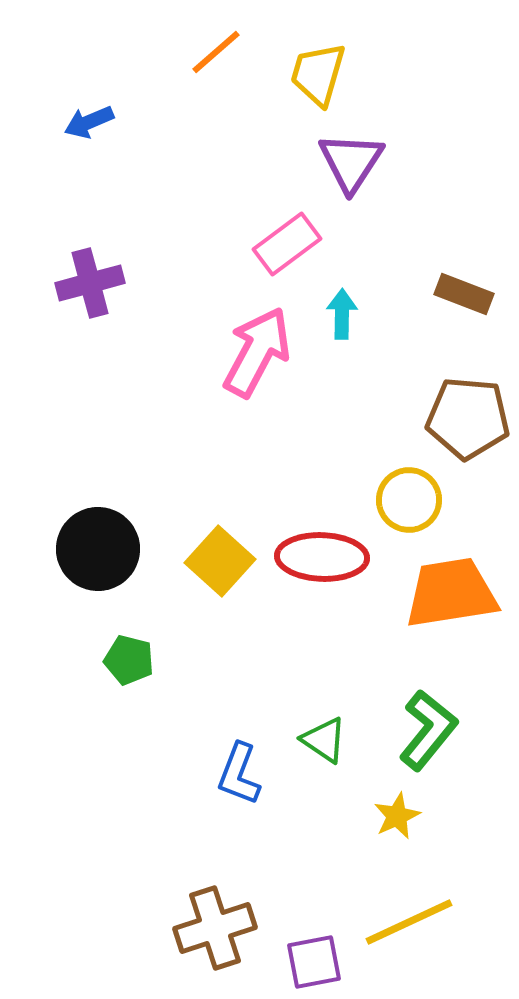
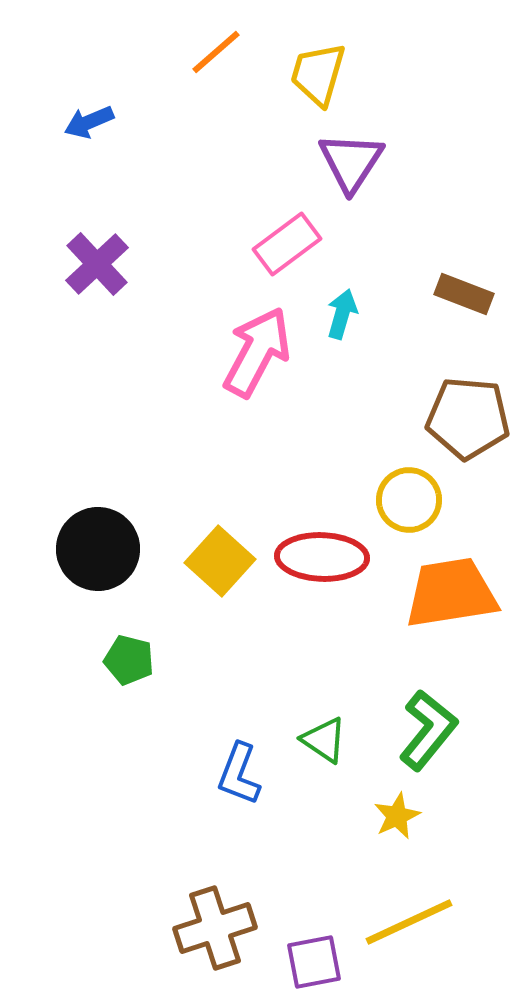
purple cross: moved 7 px right, 19 px up; rotated 28 degrees counterclockwise
cyan arrow: rotated 15 degrees clockwise
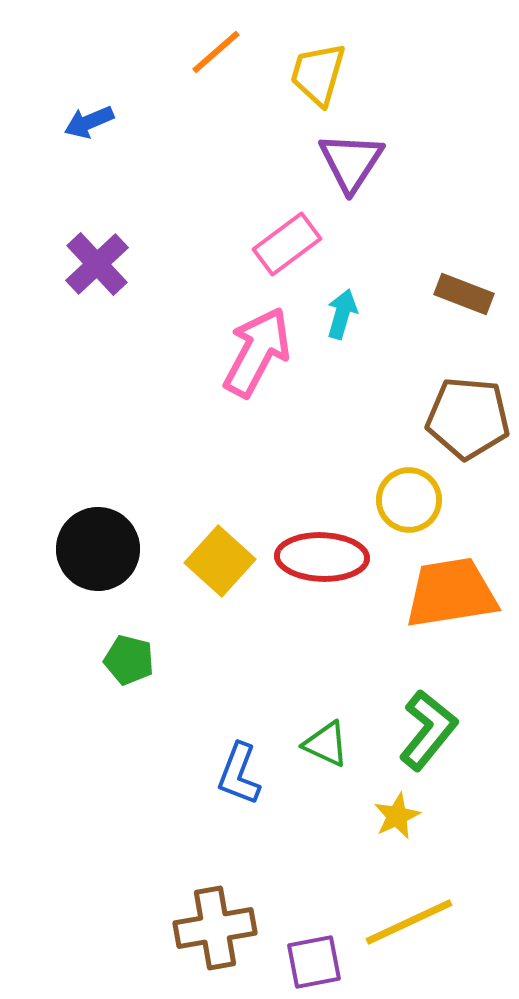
green triangle: moved 2 px right, 4 px down; rotated 9 degrees counterclockwise
brown cross: rotated 8 degrees clockwise
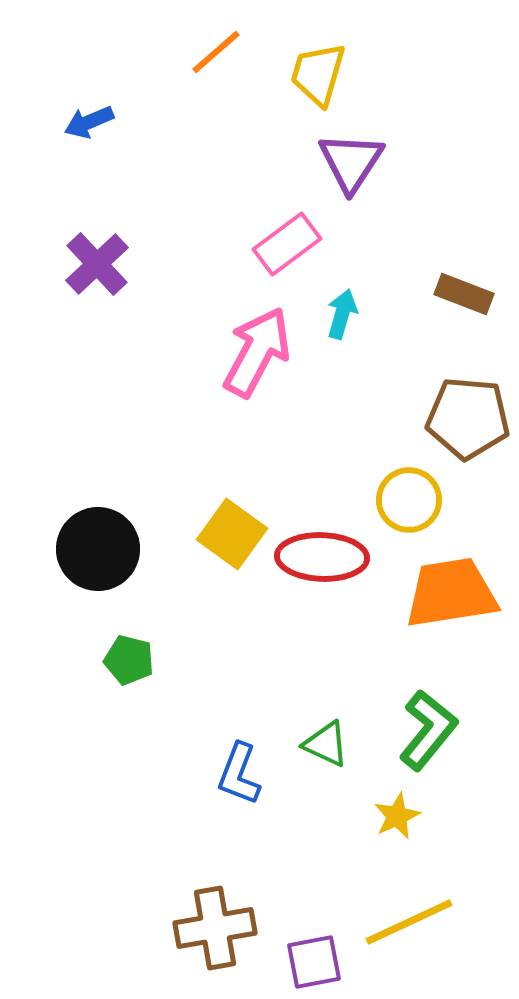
yellow square: moved 12 px right, 27 px up; rotated 6 degrees counterclockwise
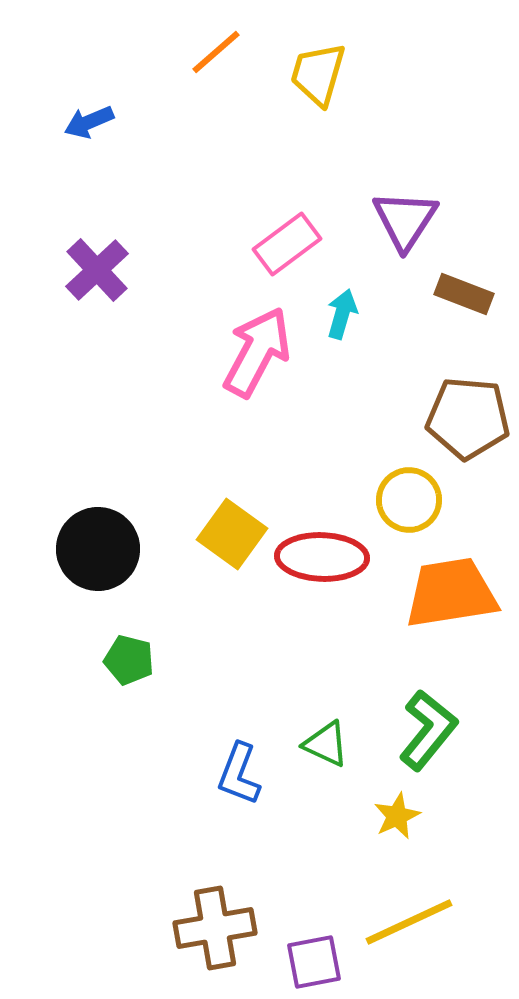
purple triangle: moved 54 px right, 58 px down
purple cross: moved 6 px down
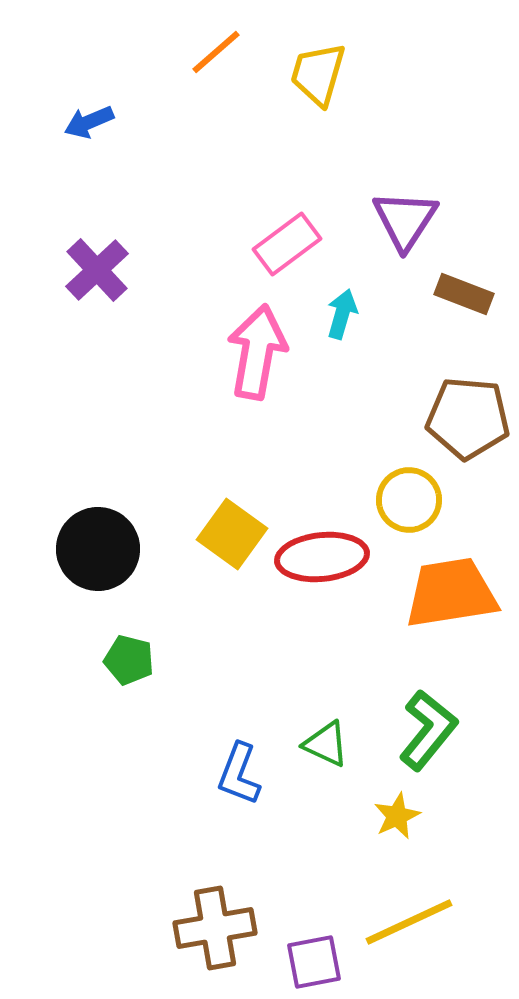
pink arrow: rotated 18 degrees counterclockwise
red ellipse: rotated 8 degrees counterclockwise
